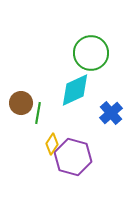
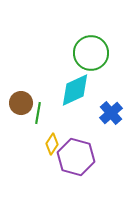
purple hexagon: moved 3 px right
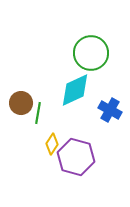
blue cross: moved 1 px left, 3 px up; rotated 20 degrees counterclockwise
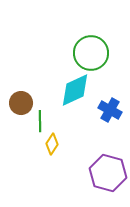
green line: moved 2 px right, 8 px down; rotated 10 degrees counterclockwise
purple hexagon: moved 32 px right, 16 px down
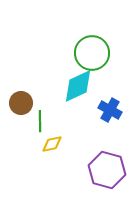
green circle: moved 1 px right
cyan diamond: moved 3 px right, 4 px up
yellow diamond: rotated 45 degrees clockwise
purple hexagon: moved 1 px left, 3 px up
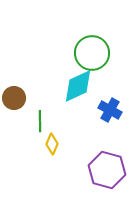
brown circle: moved 7 px left, 5 px up
yellow diamond: rotated 55 degrees counterclockwise
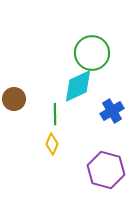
brown circle: moved 1 px down
blue cross: moved 2 px right, 1 px down; rotated 30 degrees clockwise
green line: moved 15 px right, 7 px up
purple hexagon: moved 1 px left
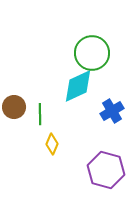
brown circle: moved 8 px down
green line: moved 15 px left
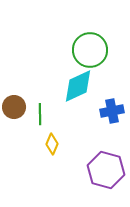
green circle: moved 2 px left, 3 px up
blue cross: rotated 20 degrees clockwise
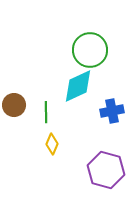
brown circle: moved 2 px up
green line: moved 6 px right, 2 px up
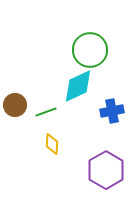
brown circle: moved 1 px right
green line: rotated 70 degrees clockwise
yellow diamond: rotated 20 degrees counterclockwise
purple hexagon: rotated 15 degrees clockwise
